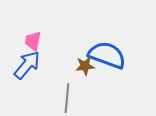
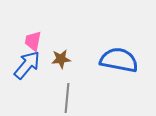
blue semicircle: moved 12 px right, 5 px down; rotated 9 degrees counterclockwise
brown star: moved 24 px left, 7 px up
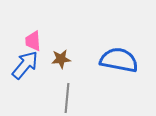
pink trapezoid: rotated 15 degrees counterclockwise
blue arrow: moved 2 px left
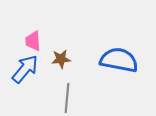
blue arrow: moved 4 px down
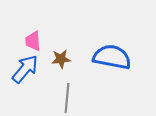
blue semicircle: moved 7 px left, 3 px up
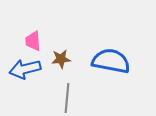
blue semicircle: moved 1 px left, 4 px down
blue arrow: rotated 144 degrees counterclockwise
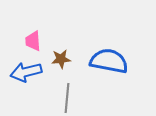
blue semicircle: moved 2 px left
blue arrow: moved 1 px right, 3 px down
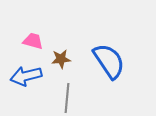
pink trapezoid: rotated 110 degrees clockwise
blue semicircle: rotated 45 degrees clockwise
blue arrow: moved 4 px down
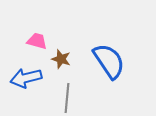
pink trapezoid: moved 4 px right
brown star: rotated 24 degrees clockwise
blue arrow: moved 2 px down
